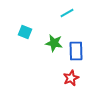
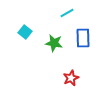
cyan square: rotated 16 degrees clockwise
blue rectangle: moved 7 px right, 13 px up
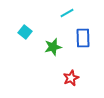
green star: moved 1 px left, 4 px down; rotated 24 degrees counterclockwise
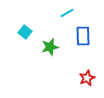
blue rectangle: moved 2 px up
green star: moved 3 px left
red star: moved 16 px right
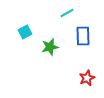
cyan square: rotated 24 degrees clockwise
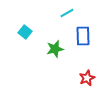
cyan square: rotated 24 degrees counterclockwise
green star: moved 5 px right, 2 px down
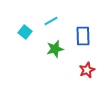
cyan line: moved 16 px left, 8 px down
red star: moved 8 px up
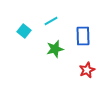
cyan square: moved 1 px left, 1 px up
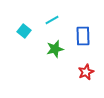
cyan line: moved 1 px right, 1 px up
red star: moved 1 px left, 2 px down
